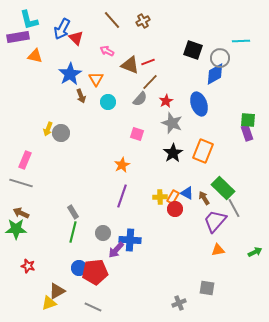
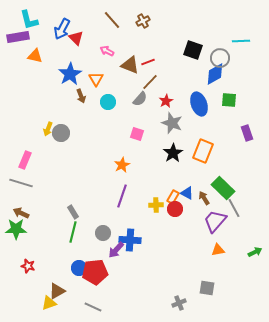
green square at (248, 120): moved 19 px left, 20 px up
yellow cross at (160, 197): moved 4 px left, 8 px down
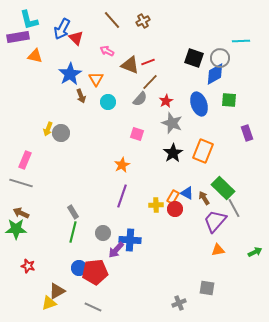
black square at (193, 50): moved 1 px right, 8 px down
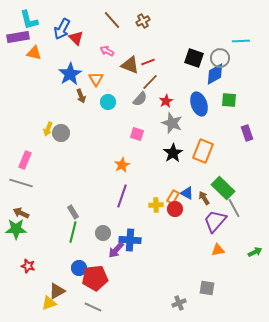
orange triangle at (35, 56): moved 1 px left, 3 px up
red pentagon at (95, 272): moved 6 px down
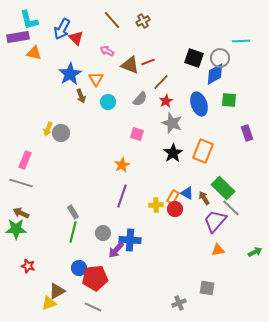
brown line at (150, 82): moved 11 px right
gray line at (234, 208): moved 3 px left; rotated 18 degrees counterclockwise
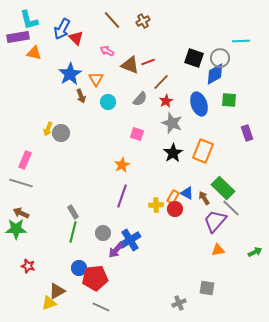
blue cross at (130, 240): rotated 35 degrees counterclockwise
gray line at (93, 307): moved 8 px right
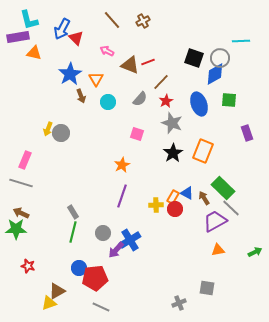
purple trapezoid at (215, 221): rotated 20 degrees clockwise
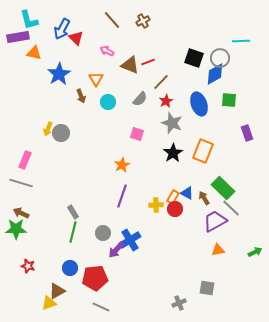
blue star at (70, 74): moved 11 px left
blue circle at (79, 268): moved 9 px left
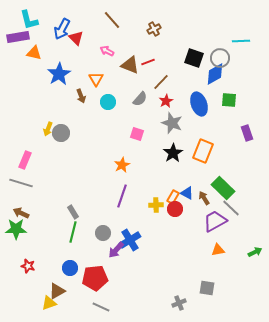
brown cross at (143, 21): moved 11 px right, 8 px down
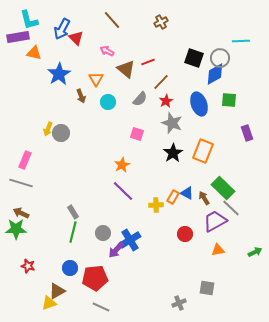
brown cross at (154, 29): moved 7 px right, 7 px up
brown triangle at (130, 65): moved 4 px left, 4 px down; rotated 18 degrees clockwise
purple line at (122, 196): moved 1 px right, 5 px up; rotated 65 degrees counterclockwise
red circle at (175, 209): moved 10 px right, 25 px down
